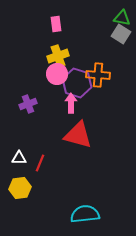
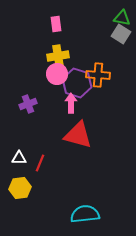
yellow cross: rotated 10 degrees clockwise
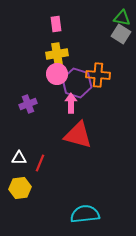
yellow cross: moved 1 px left, 2 px up
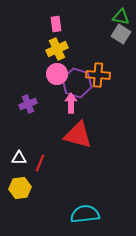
green triangle: moved 1 px left, 1 px up
yellow cross: moved 5 px up; rotated 15 degrees counterclockwise
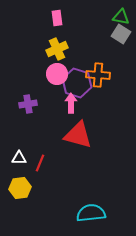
pink rectangle: moved 1 px right, 6 px up
purple cross: rotated 12 degrees clockwise
cyan semicircle: moved 6 px right, 1 px up
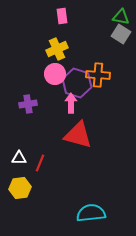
pink rectangle: moved 5 px right, 2 px up
pink circle: moved 2 px left
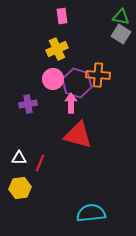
pink circle: moved 2 px left, 5 px down
